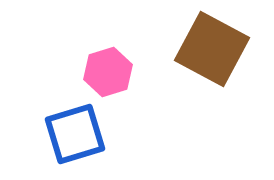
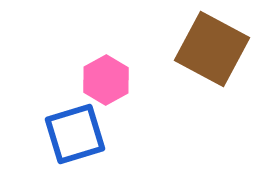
pink hexagon: moved 2 px left, 8 px down; rotated 12 degrees counterclockwise
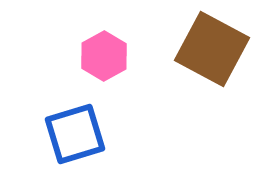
pink hexagon: moved 2 px left, 24 px up
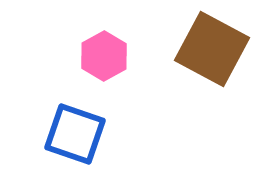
blue square: rotated 36 degrees clockwise
